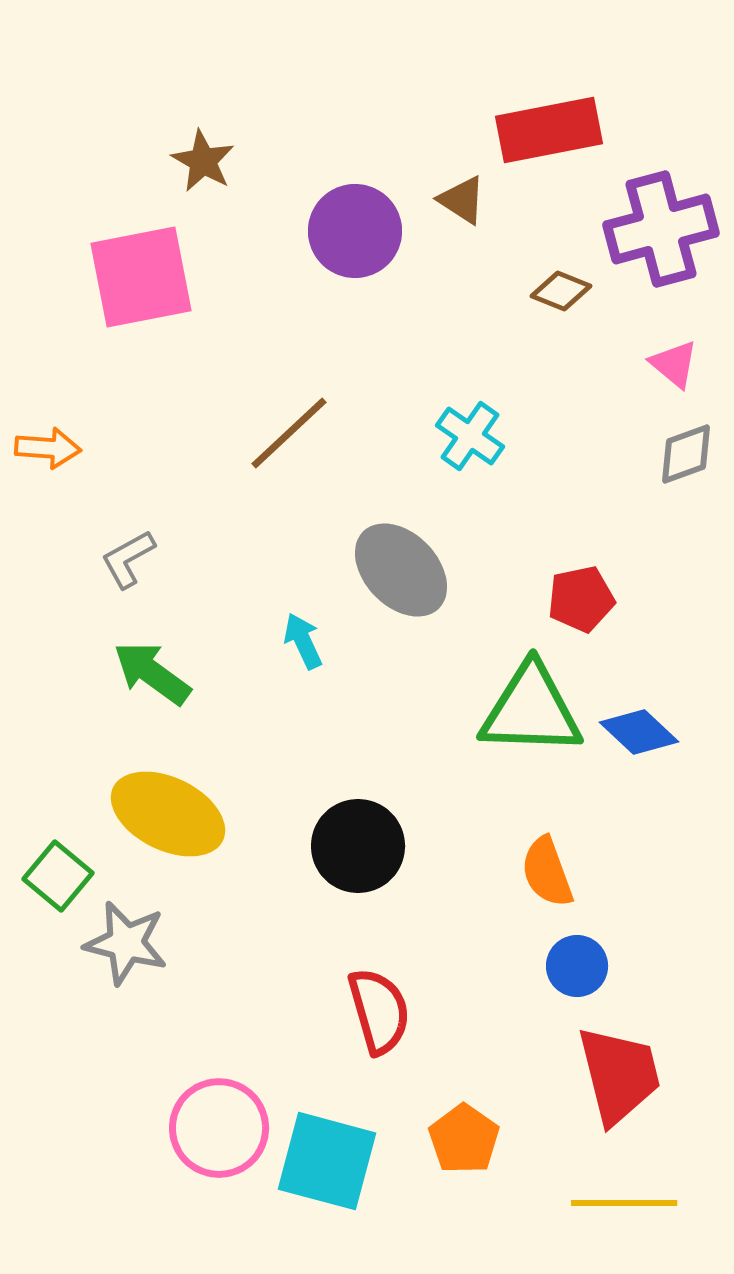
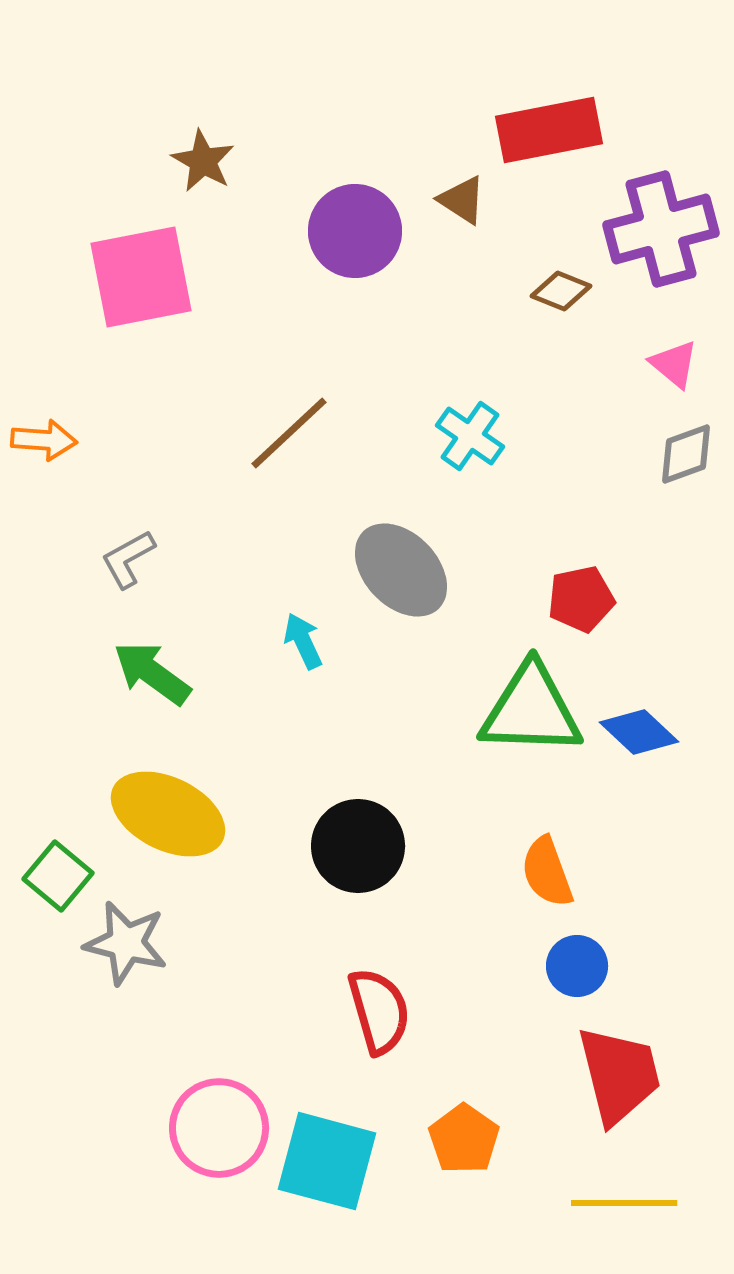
orange arrow: moved 4 px left, 8 px up
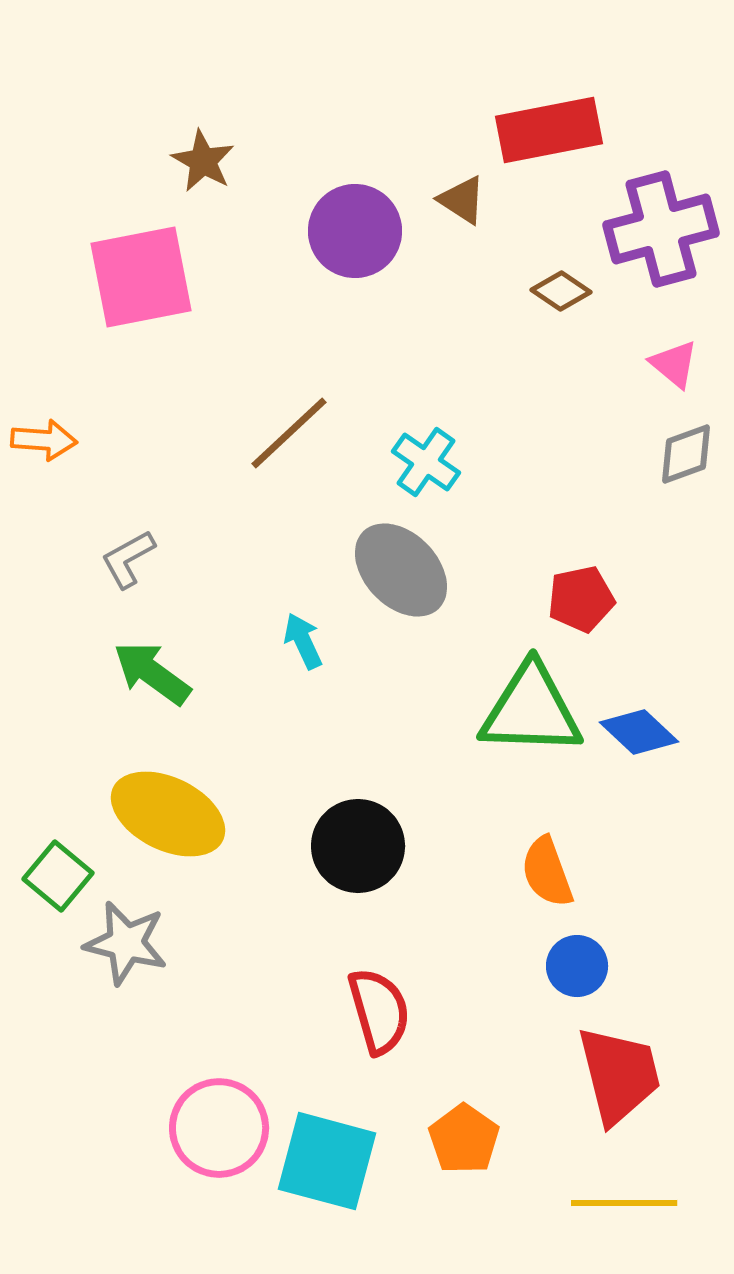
brown diamond: rotated 12 degrees clockwise
cyan cross: moved 44 px left, 26 px down
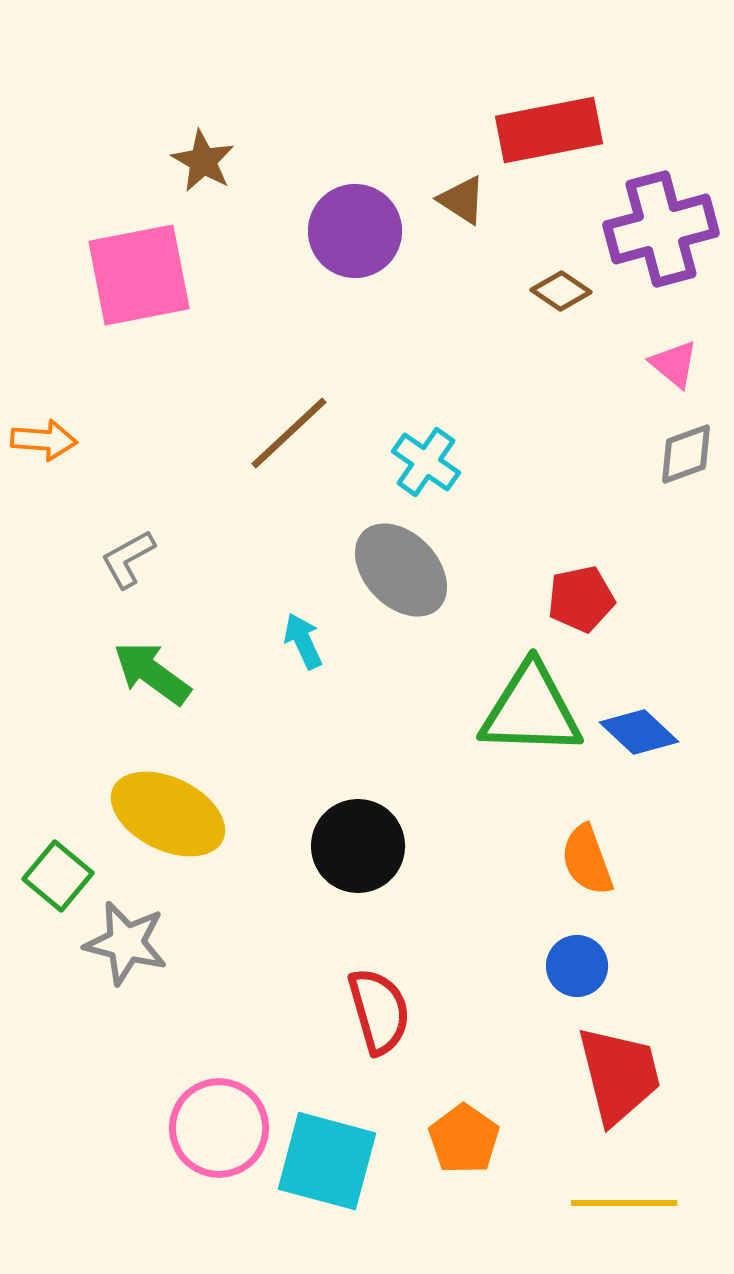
pink square: moved 2 px left, 2 px up
orange semicircle: moved 40 px right, 12 px up
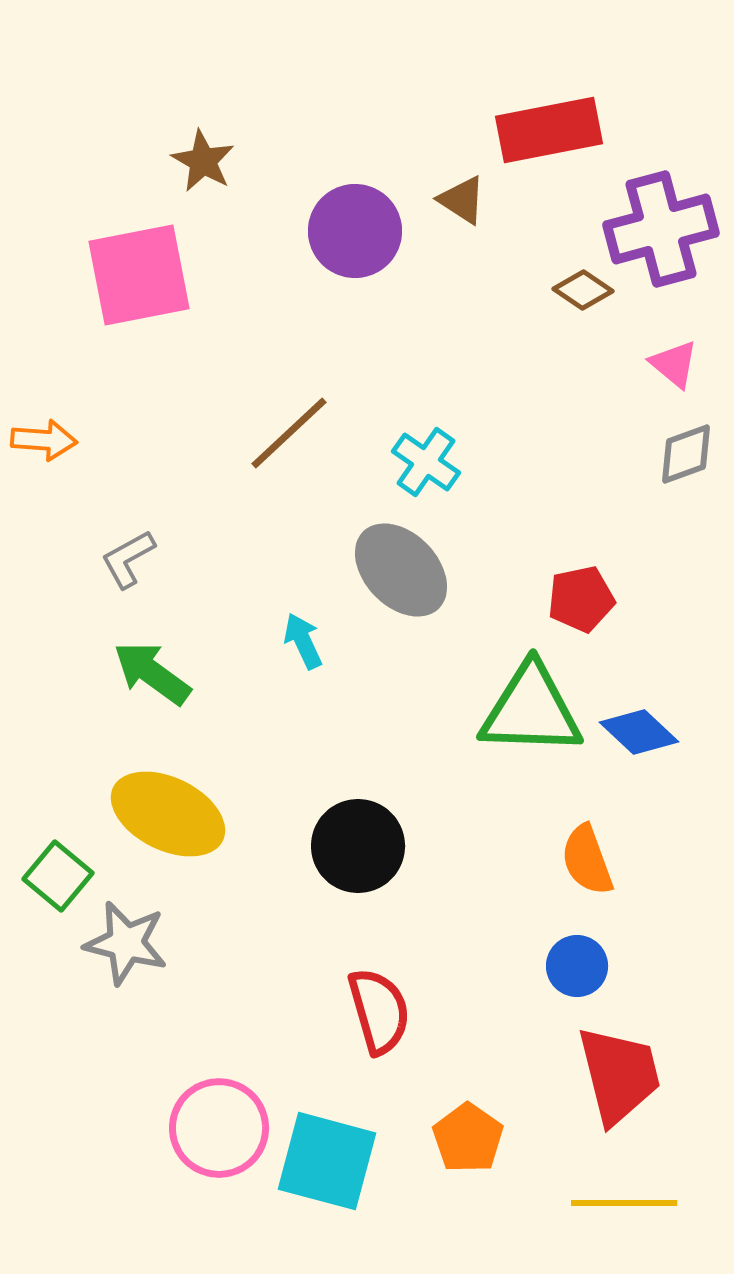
brown diamond: moved 22 px right, 1 px up
orange pentagon: moved 4 px right, 1 px up
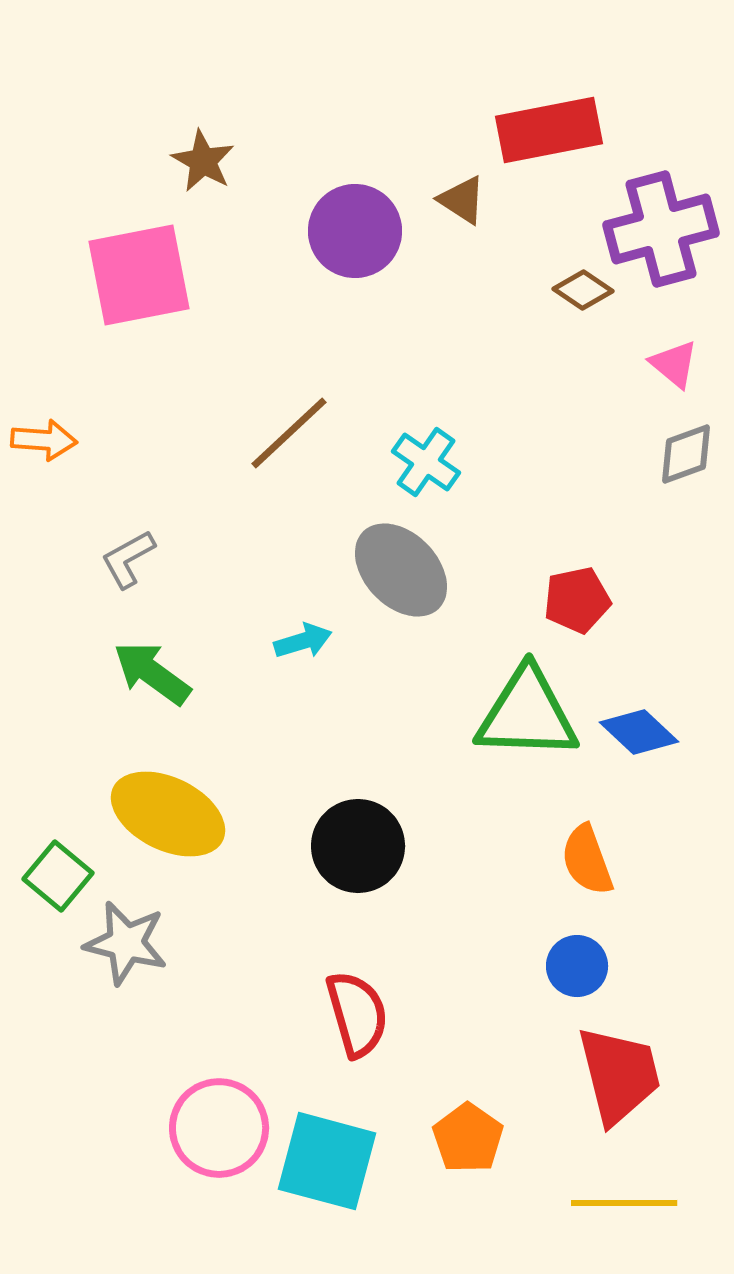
red pentagon: moved 4 px left, 1 px down
cyan arrow: rotated 98 degrees clockwise
green triangle: moved 4 px left, 4 px down
red semicircle: moved 22 px left, 3 px down
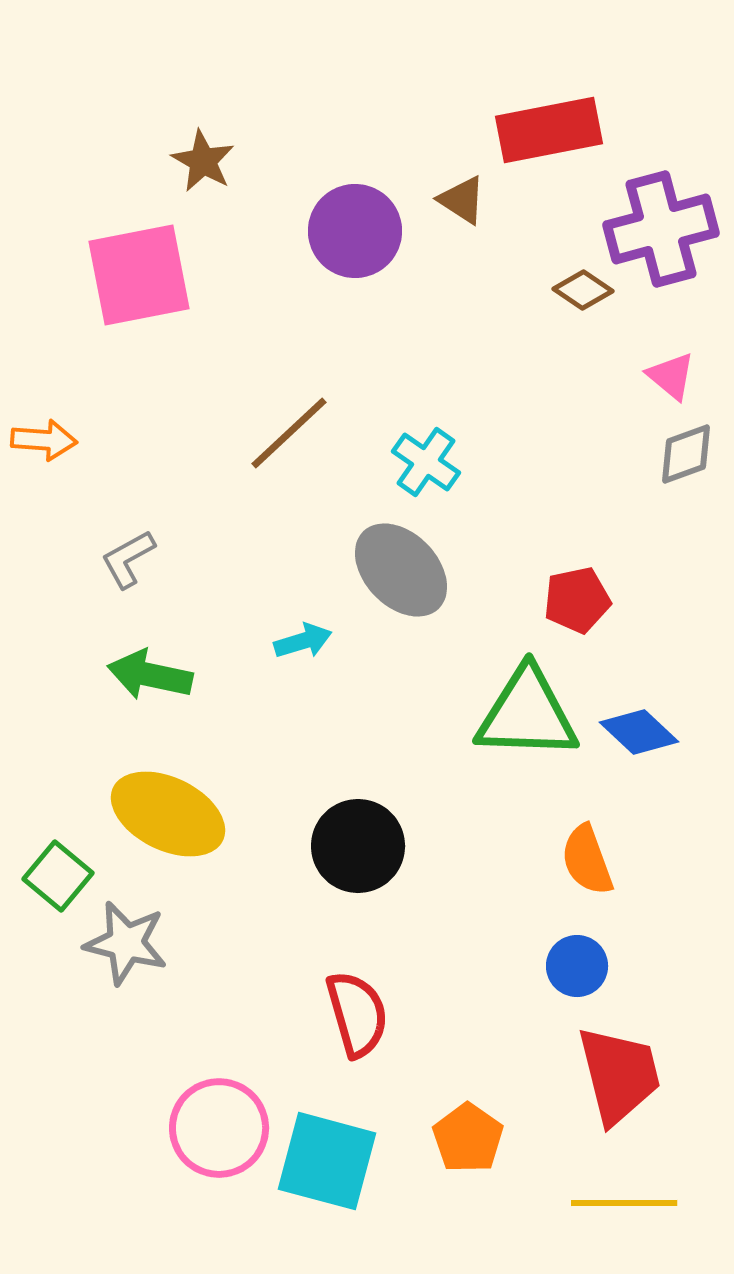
pink triangle: moved 3 px left, 12 px down
green arrow: moved 2 px left, 2 px down; rotated 24 degrees counterclockwise
